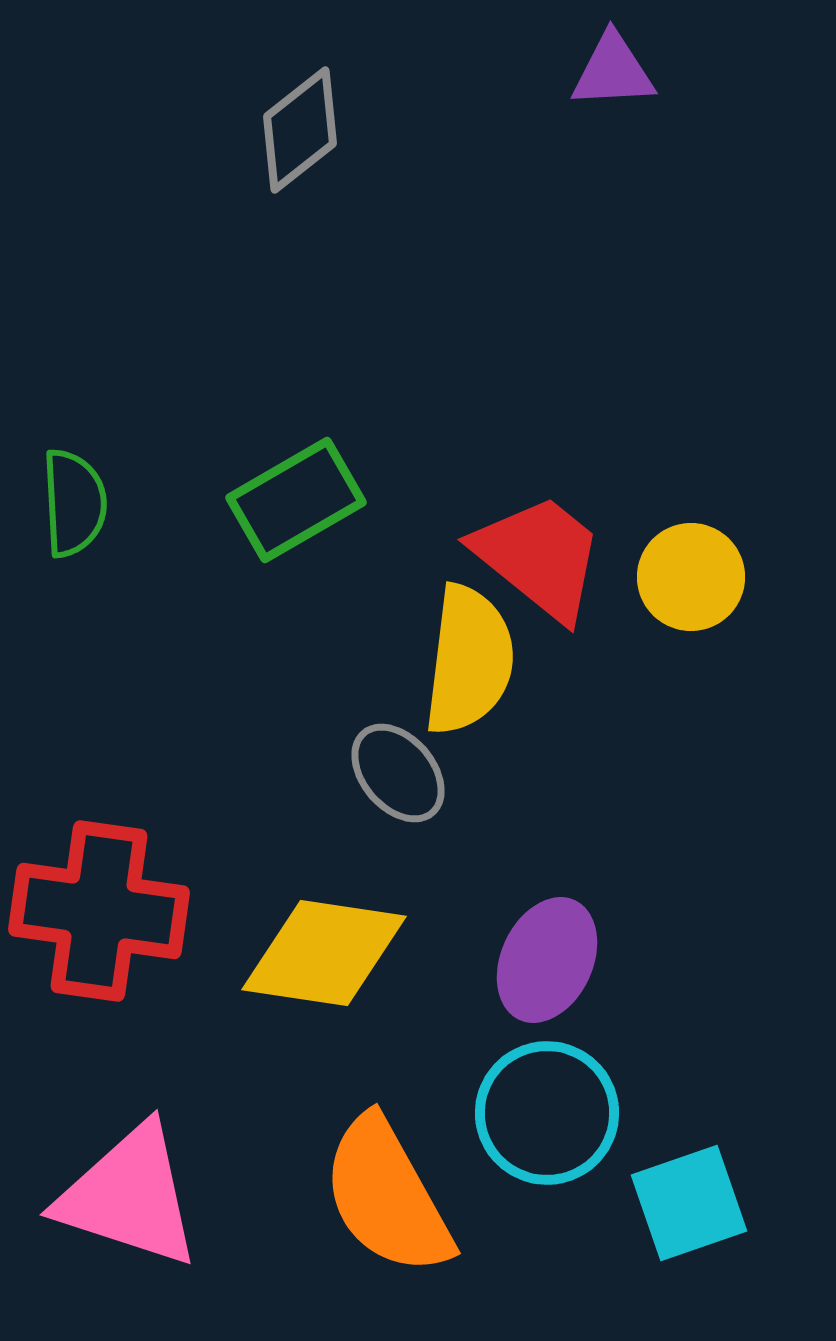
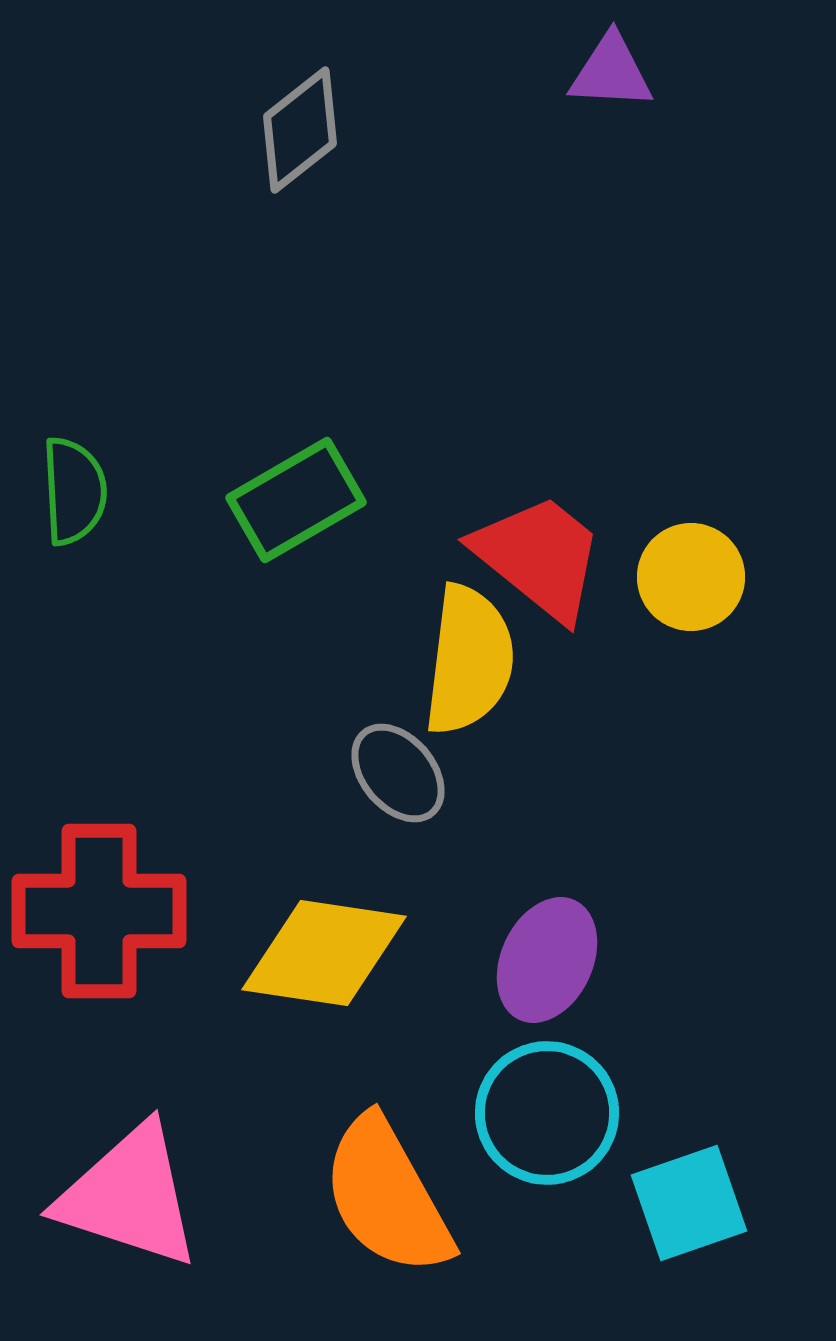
purple triangle: moved 2 px left, 1 px down; rotated 6 degrees clockwise
green semicircle: moved 12 px up
red cross: rotated 8 degrees counterclockwise
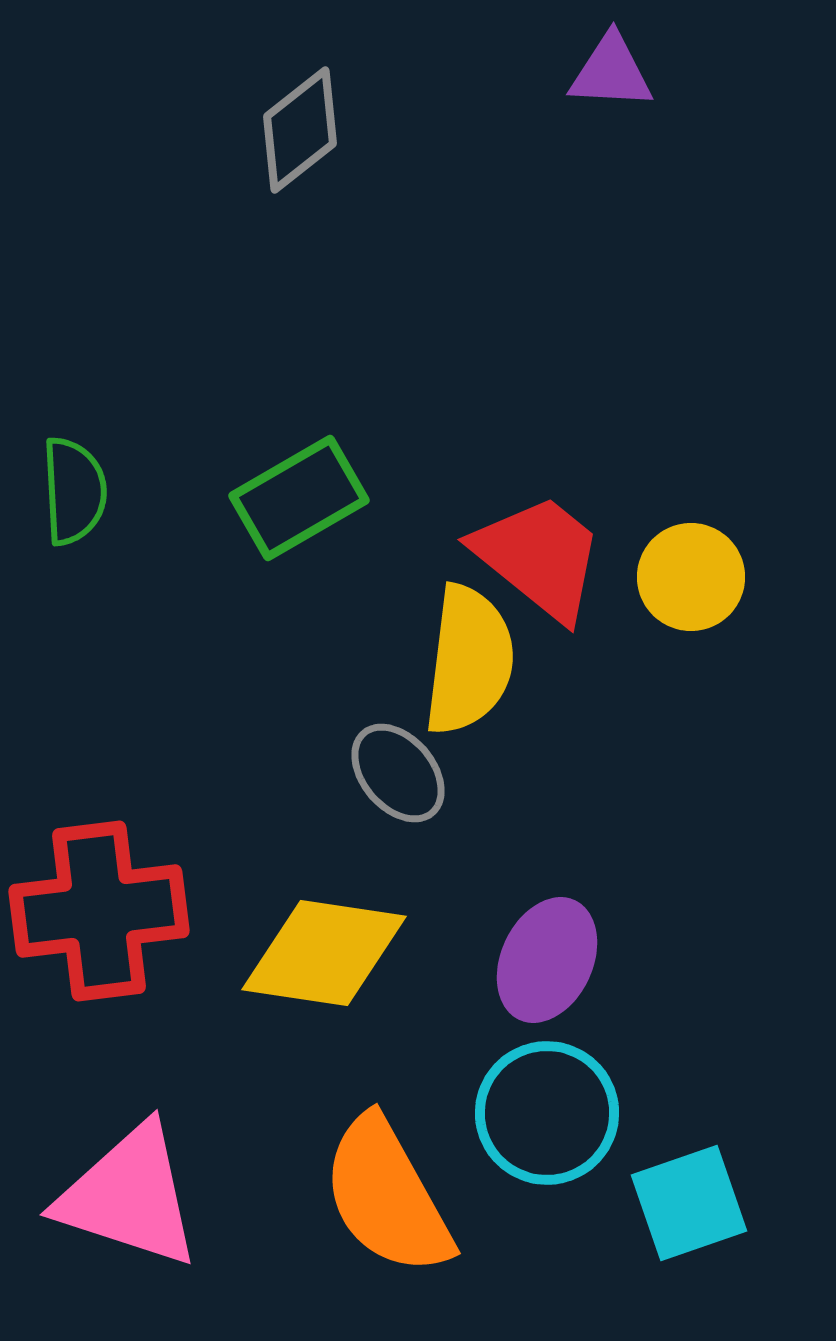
green rectangle: moved 3 px right, 2 px up
red cross: rotated 7 degrees counterclockwise
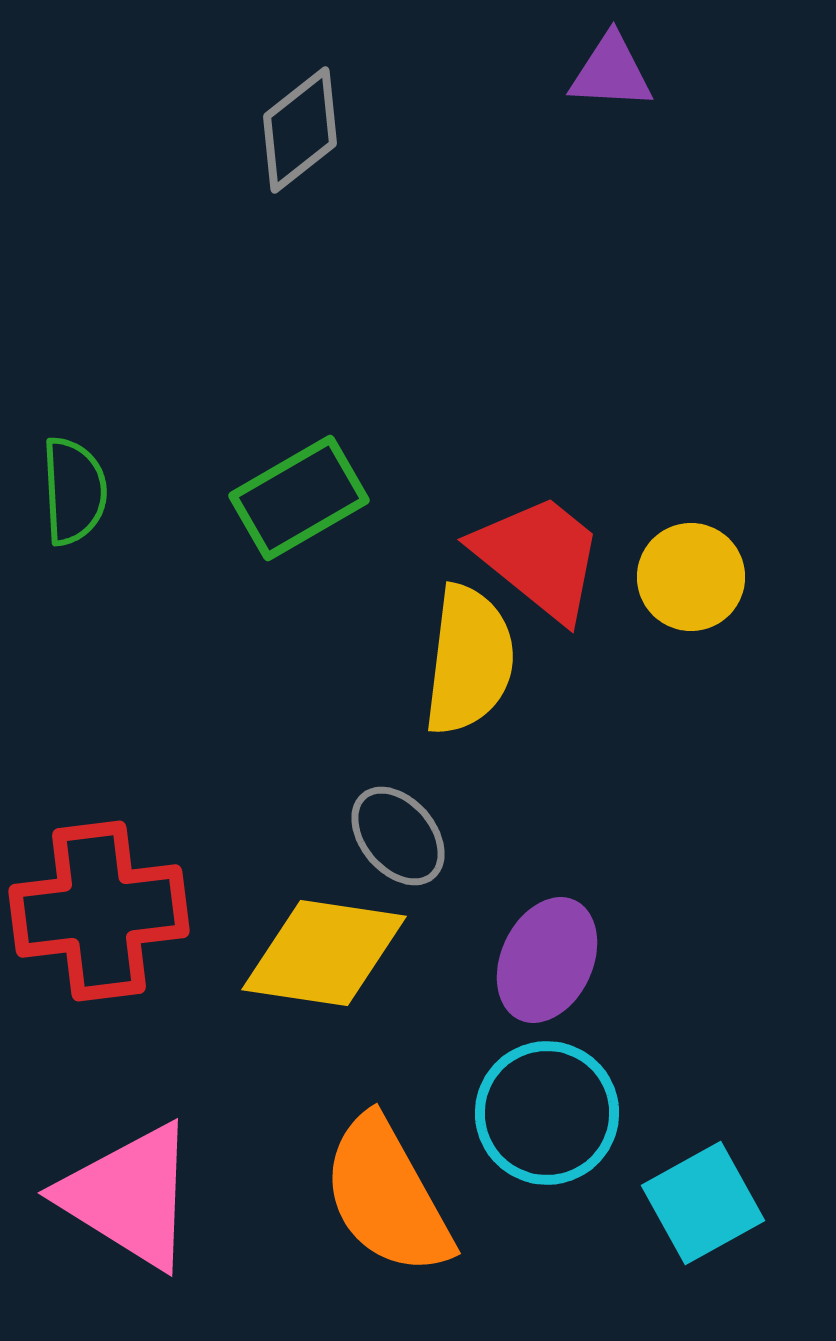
gray ellipse: moved 63 px down
pink triangle: rotated 14 degrees clockwise
cyan square: moved 14 px right; rotated 10 degrees counterclockwise
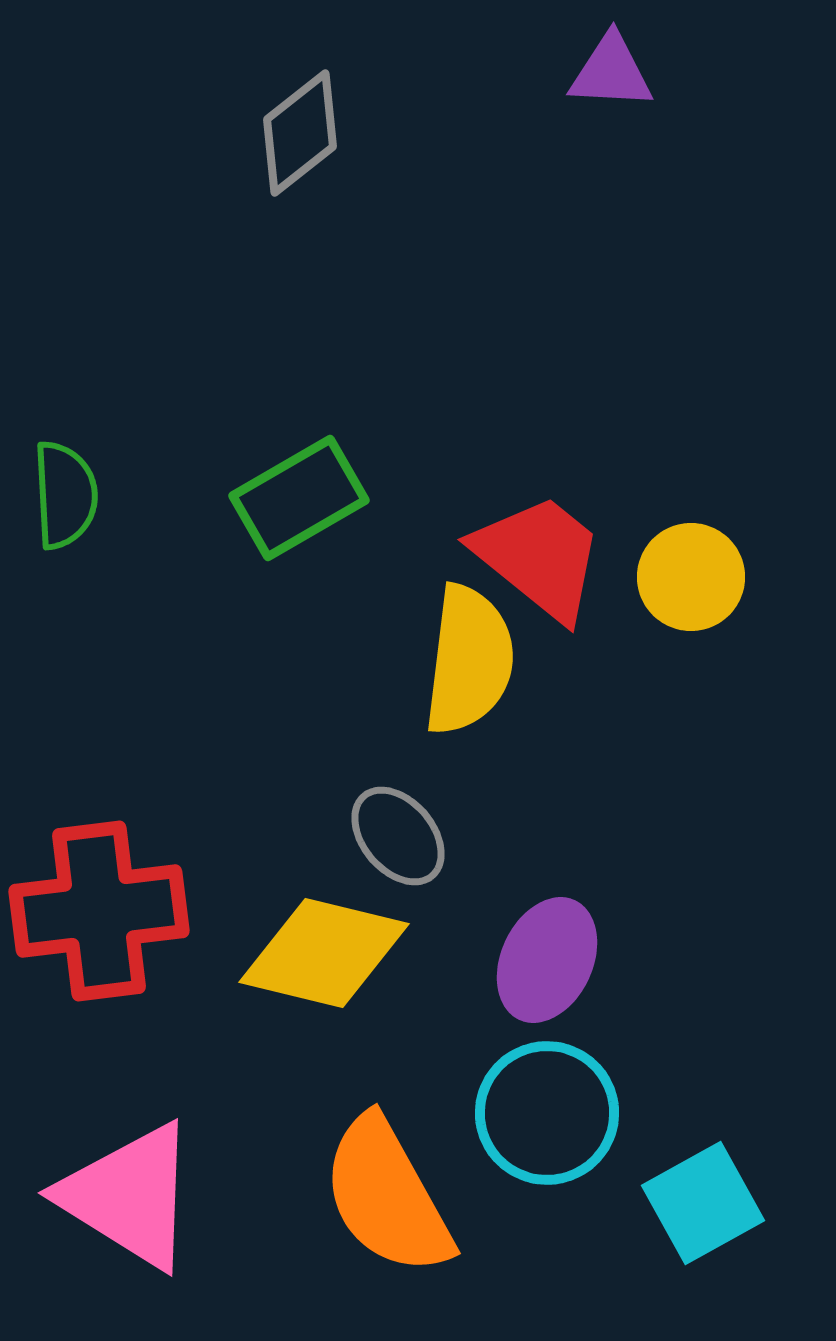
gray diamond: moved 3 px down
green semicircle: moved 9 px left, 4 px down
yellow diamond: rotated 5 degrees clockwise
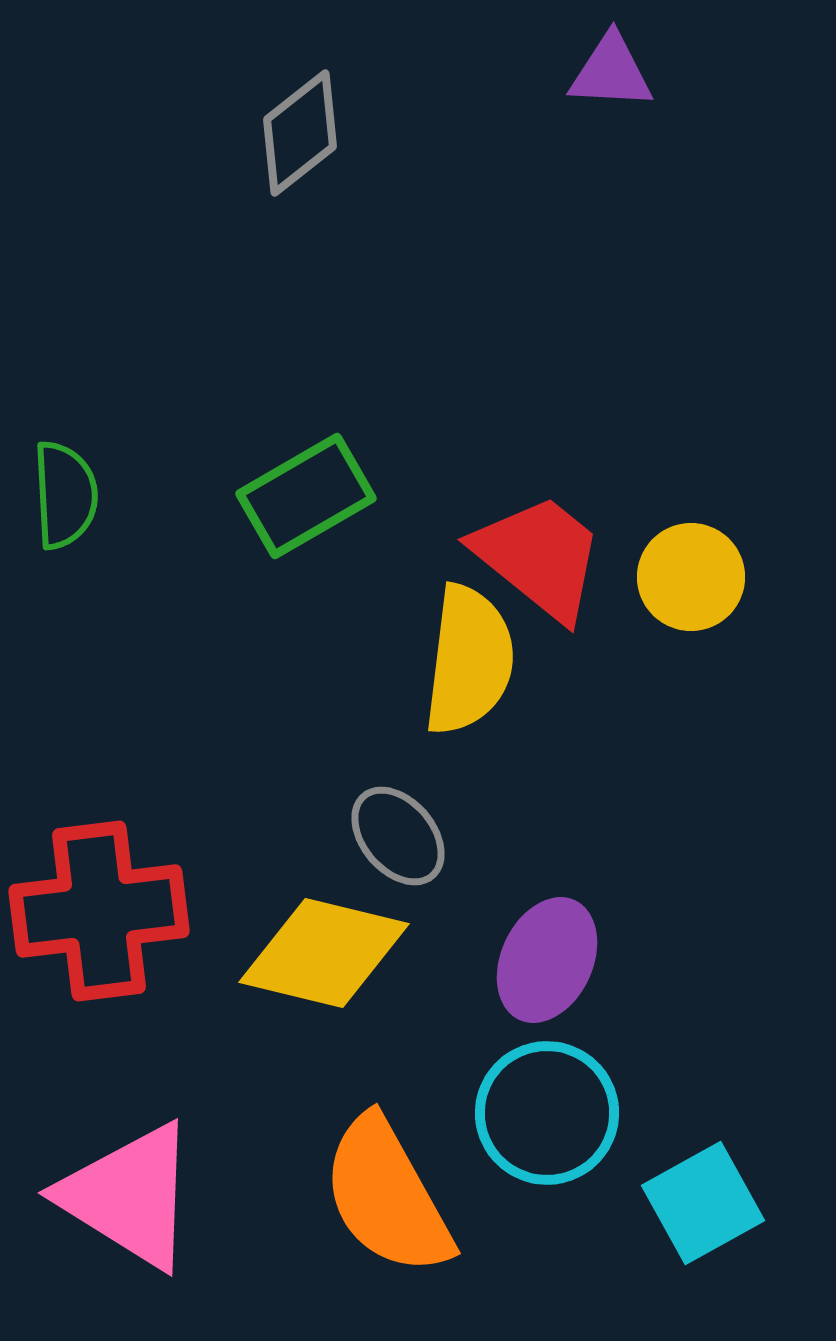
green rectangle: moved 7 px right, 2 px up
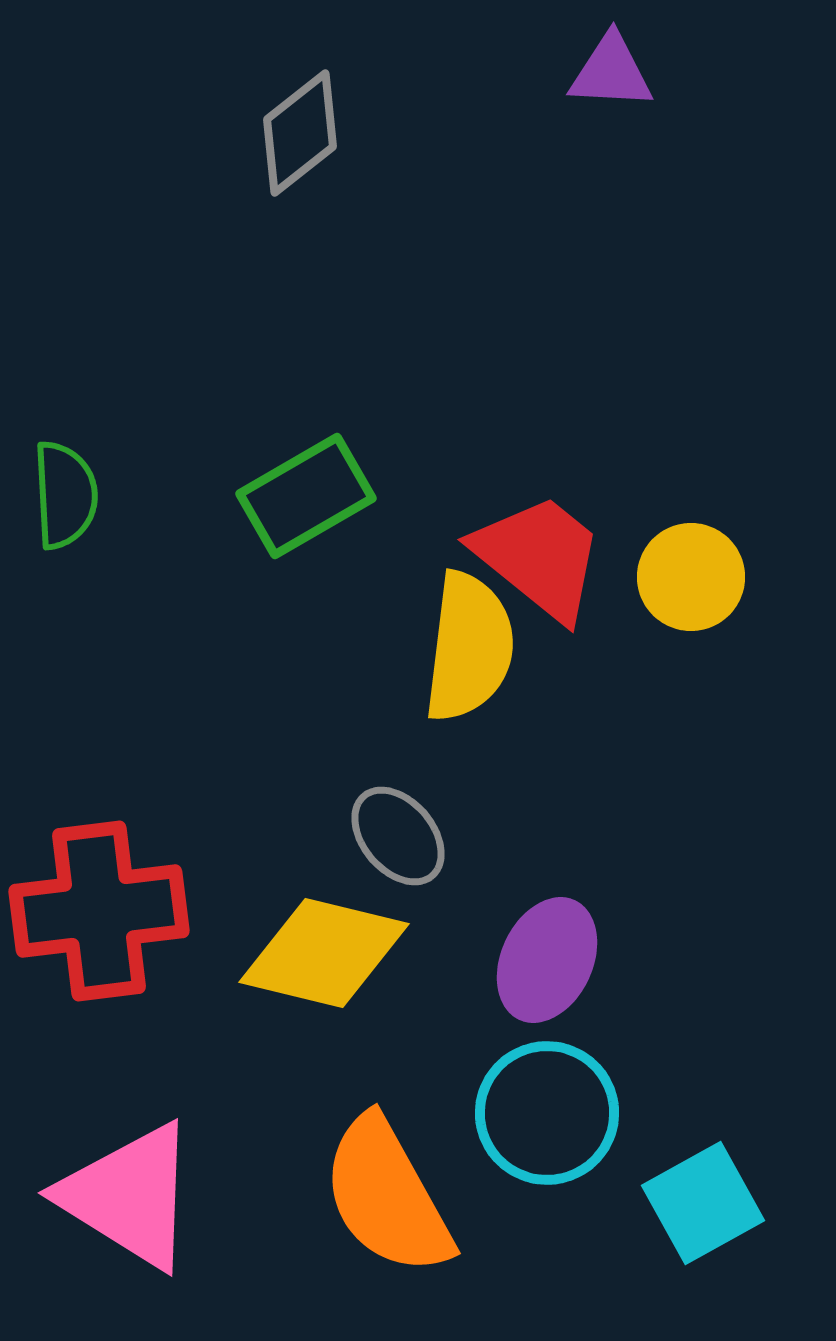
yellow semicircle: moved 13 px up
